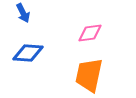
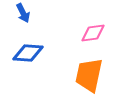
pink diamond: moved 3 px right
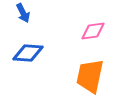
pink diamond: moved 2 px up
orange trapezoid: moved 1 px right, 1 px down
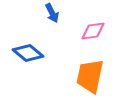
blue arrow: moved 29 px right
blue diamond: rotated 36 degrees clockwise
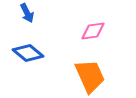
blue arrow: moved 25 px left
orange trapezoid: rotated 144 degrees clockwise
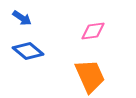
blue arrow: moved 5 px left, 5 px down; rotated 30 degrees counterclockwise
blue diamond: moved 2 px up
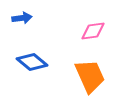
blue arrow: rotated 42 degrees counterclockwise
blue diamond: moved 4 px right, 11 px down
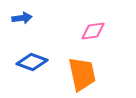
blue diamond: rotated 20 degrees counterclockwise
orange trapezoid: moved 8 px left, 2 px up; rotated 12 degrees clockwise
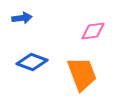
orange trapezoid: rotated 9 degrees counterclockwise
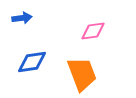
blue diamond: rotated 28 degrees counterclockwise
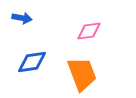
blue arrow: rotated 18 degrees clockwise
pink diamond: moved 4 px left
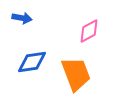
pink diamond: rotated 20 degrees counterclockwise
orange trapezoid: moved 6 px left
